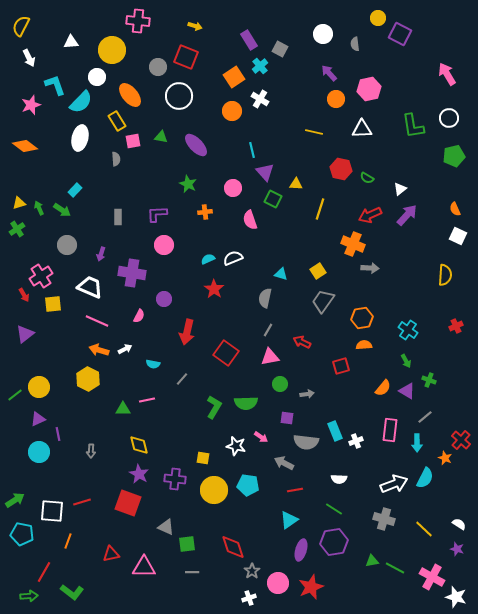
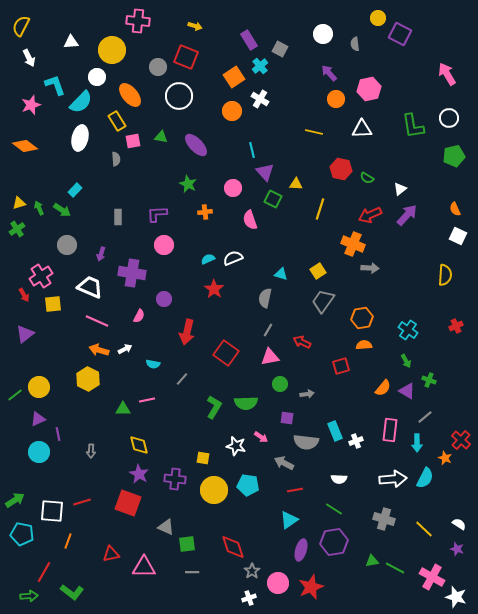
white arrow at (394, 484): moved 1 px left, 5 px up; rotated 16 degrees clockwise
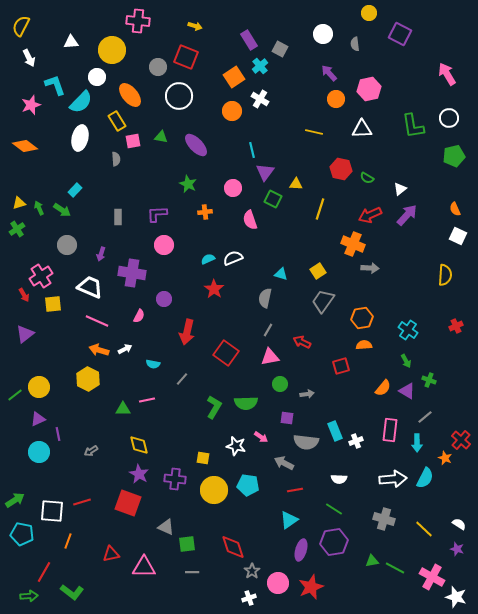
yellow circle at (378, 18): moved 9 px left, 5 px up
purple triangle at (265, 172): rotated 18 degrees clockwise
gray arrow at (91, 451): rotated 56 degrees clockwise
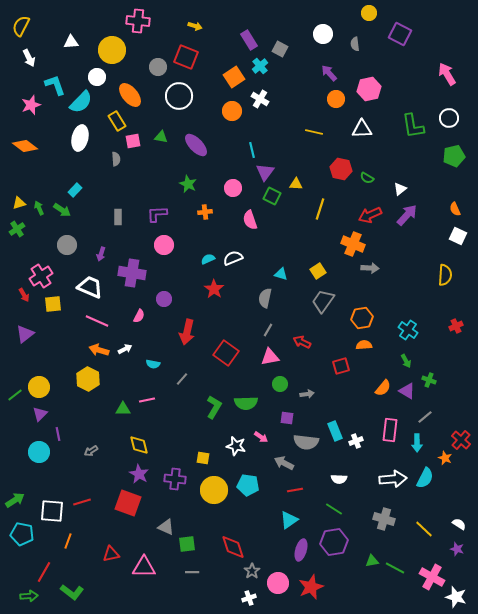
green square at (273, 199): moved 1 px left, 3 px up
purple triangle at (38, 419): moved 2 px right, 5 px up; rotated 21 degrees counterclockwise
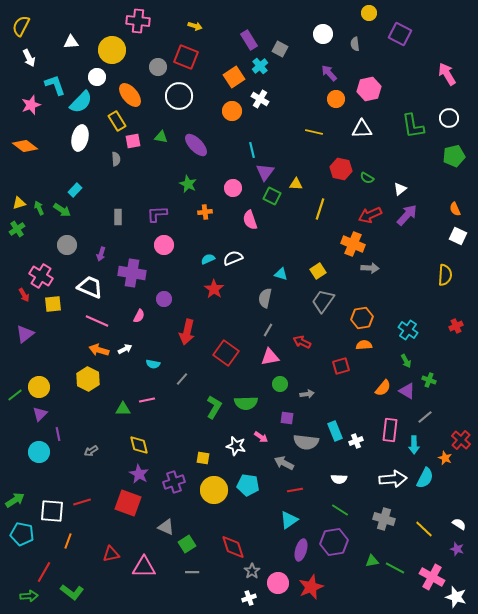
pink cross at (41, 276): rotated 25 degrees counterclockwise
cyan arrow at (417, 443): moved 3 px left, 2 px down
purple cross at (175, 479): moved 1 px left, 3 px down; rotated 25 degrees counterclockwise
green line at (334, 509): moved 6 px right, 1 px down
green square at (187, 544): rotated 24 degrees counterclockwise
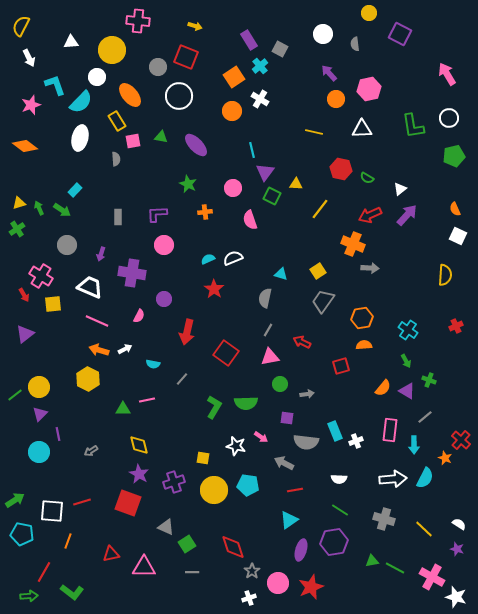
yellow line at (320, 209): rotated 20 degrees clockwise
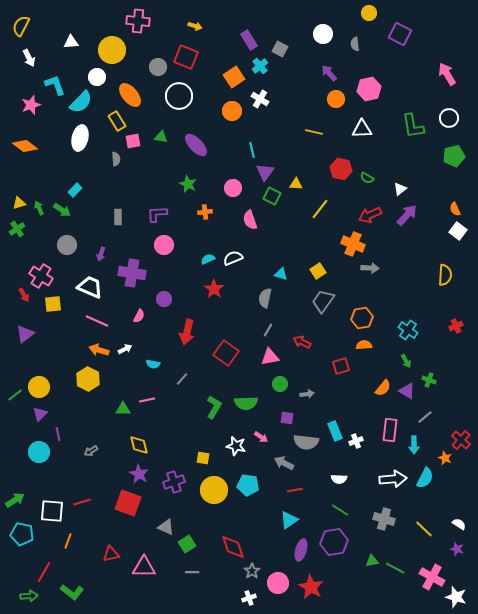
white square at (458, 236): moved 5 px up; rotated 12 degrees clockwise
red star at (311, 587): rotated 20 degrees counterclockwise
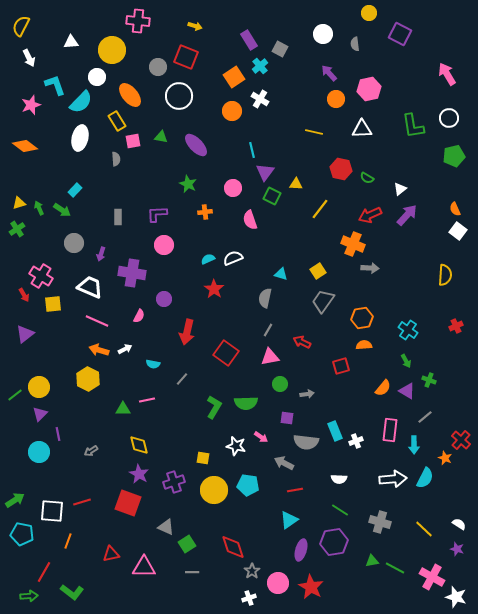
gray circle at (67, 245): moved 7 px right, 2 px up
gray cross at (384, 519): moved 4 px left, 3 px down
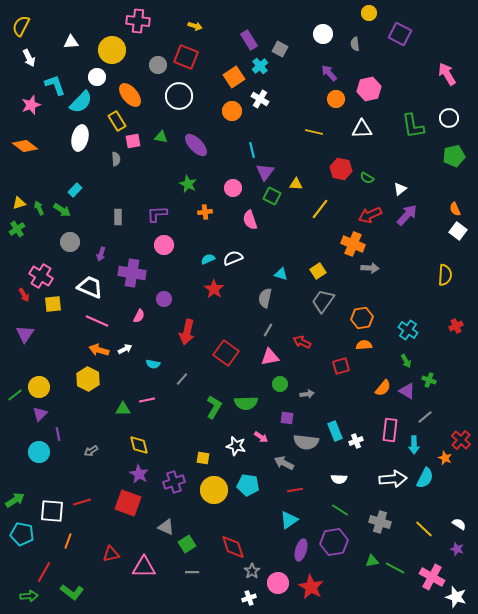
gray circle at (158, 67): moved 2 px up
gray circle at (74, 243): moved 4 px left, 1 px up
purple triangle at (25, 334): rotated 18 degrees counterclockwise
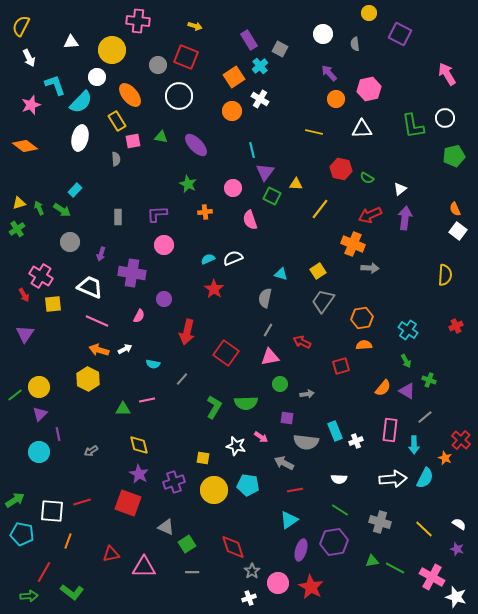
white circle at (449, 118): moved 4 px left
purple arrow at (407, 215): moved 2 px left, 3 px down; rotated 35 degrees counterclockwise
